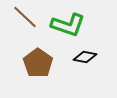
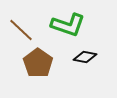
brown line: moved 4 px left, 13 px down
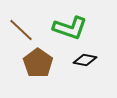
green L-shape: moved 2 px right, 3 px down
black diamond: moved 3 px down
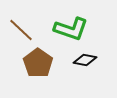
green L-shape: moved 1 px right, 1 px down
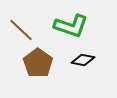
green L-shape: moved 3 px up
black diamond: moved 2 px left
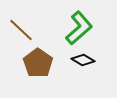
green L-shape: moved 8 px right, 2 px down; rotated 60 degrees counterclockwise
black diamond: rotated 20 degrees clockwise
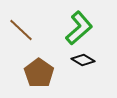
brown pentagon: moved 1 px right, 10 px down
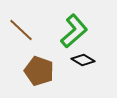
green L-shape: moved 5 px left, 3 px down
brown pentagon: moved 2 px up; rotated 16 degrees counterclockwise
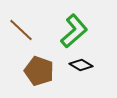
black diamond: moved 2 px left, 5 px down
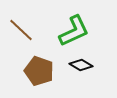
green L-shape: rotated 16 degrees clockwise
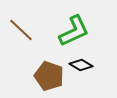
brown pentagon: moved 10 px right, 5 px down
